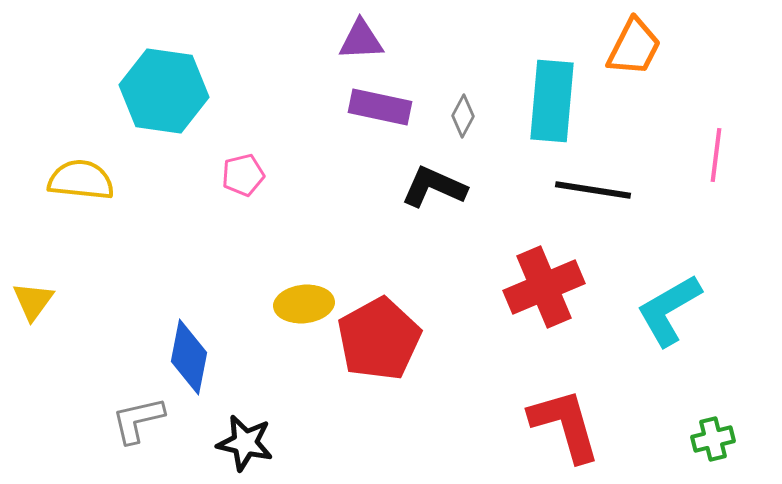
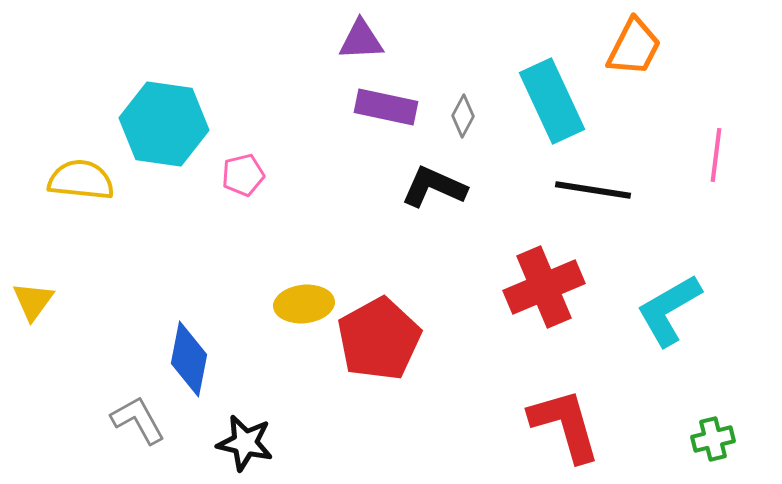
cyan hexagon: moved 33 px down
cyan rectangle: rotated 30 degrees counterclockwise
purple rectangle: moved 6 px right
blue diamond: moved 2 px down
gray L-shape: rotated 74 degrees clockwise
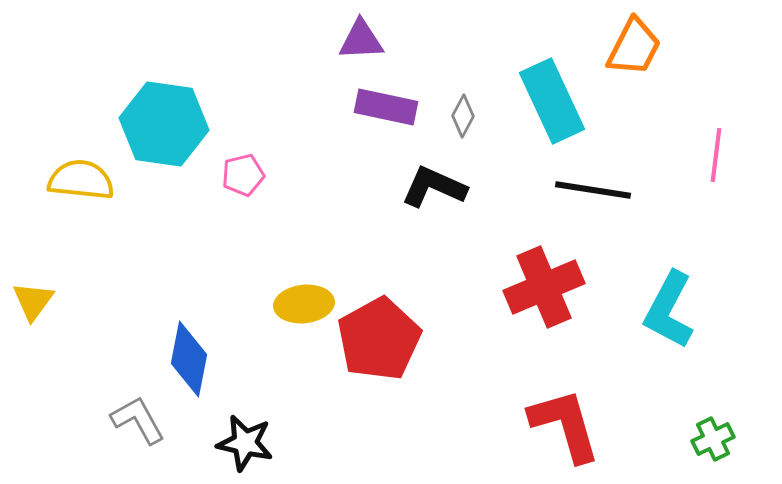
cyan L-shape: rotated 32 degrees counterclockwise
green cross: rotated 12 degrees counterclockwise
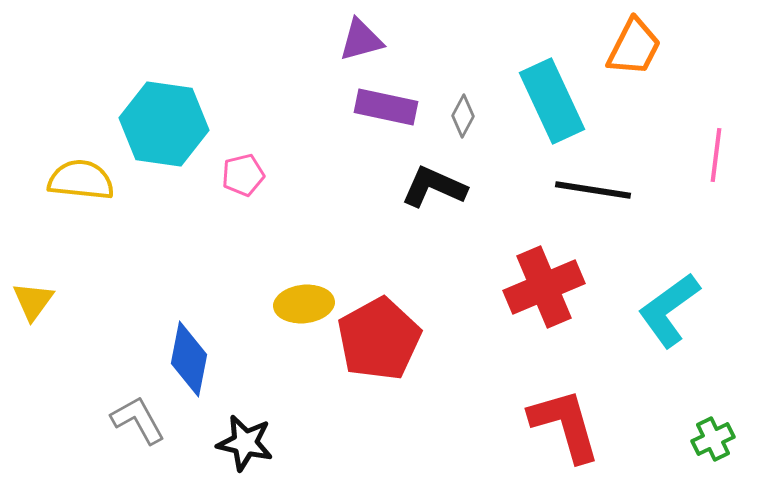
purple triangle: rotated 12 degrees counterclockwise
cyan L-shape: rotated 26 degrees clockwise
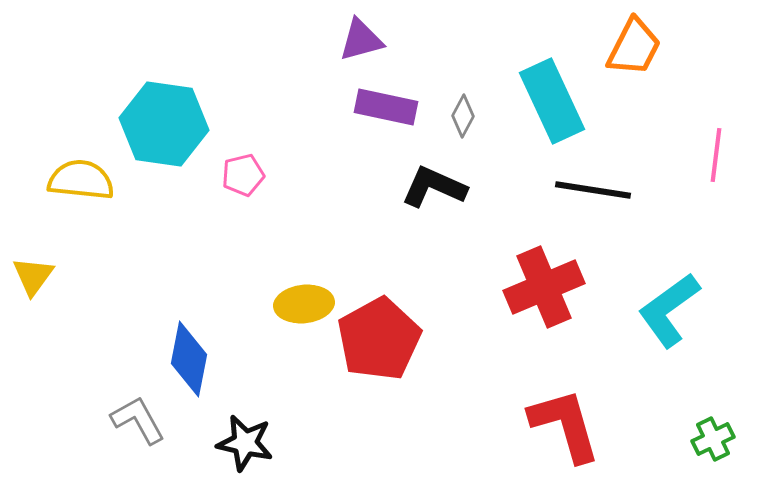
yellow triangle: moved 25 px up
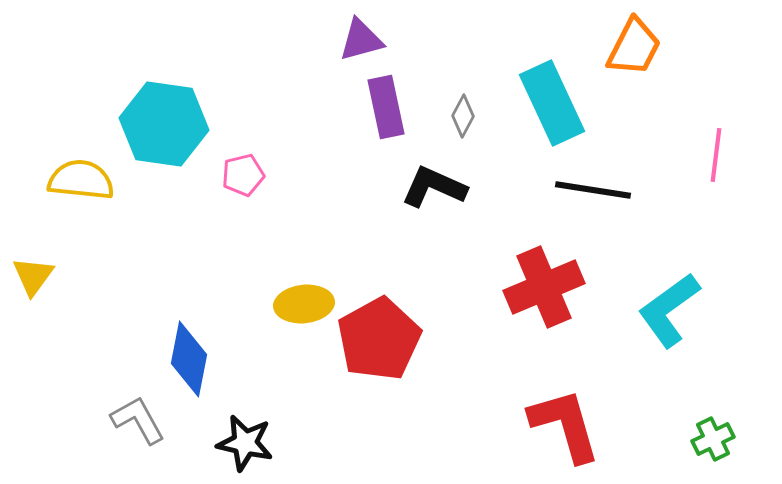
cyan rectangle: moved 2 px down
purple rectangle: rotated 66 degrees clockwise
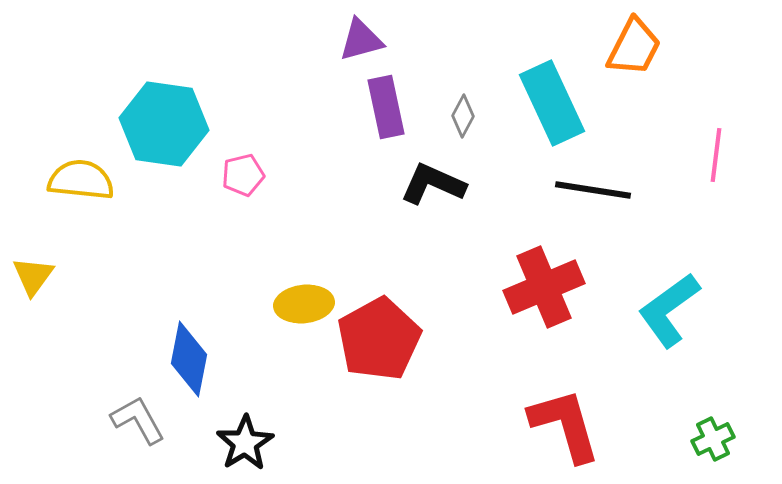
black L-shape: moved 1 px left, 3 px up
black star: rotated 28 degrees clockwise
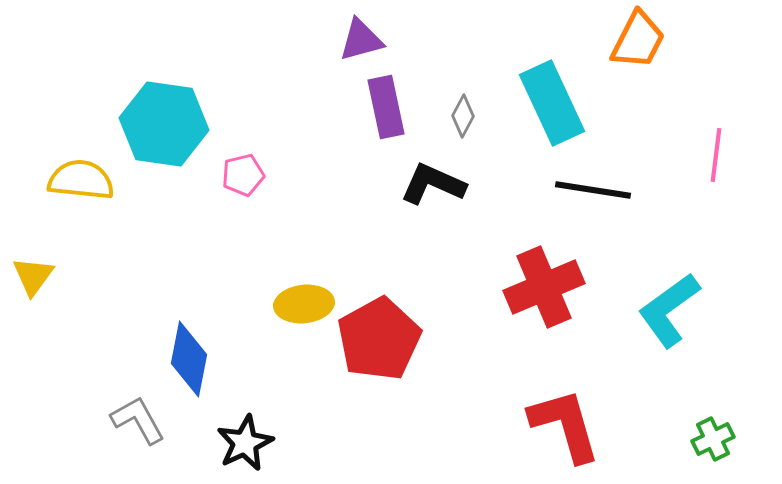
orange trapezoid: moved 4 px right, 7 px up
black star: rotated 6 degrees clockwise
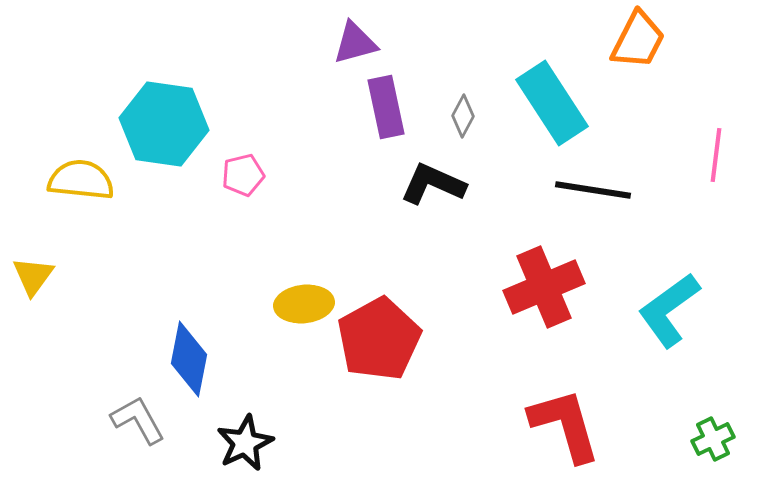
purple triangle: moved 6 px left, 3 px down
cyan rectangle: rotated 8 degrees counterclockwise
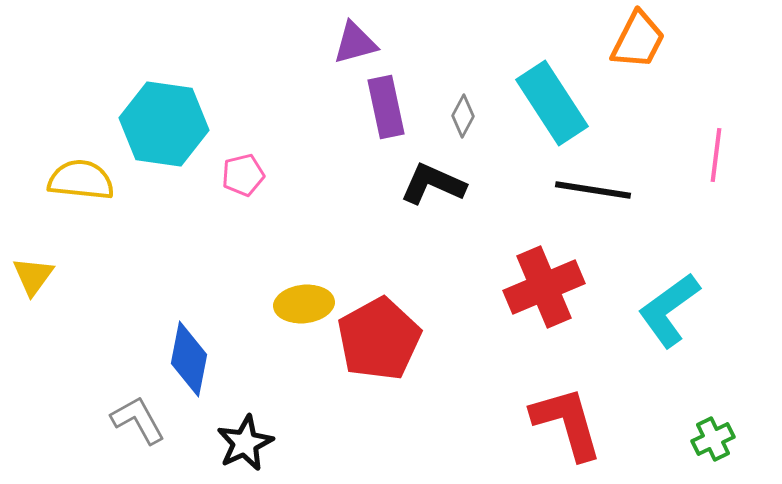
red L-shape: moved 2 px right, 2 px up
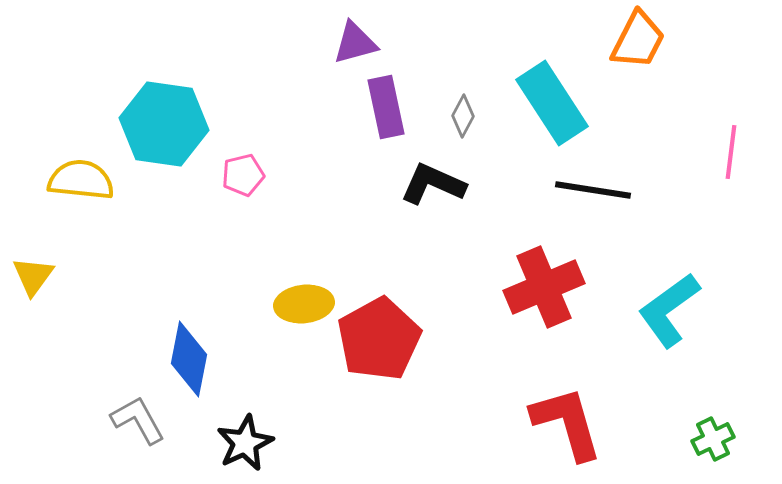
pink line: moved 15 px right, 3 px up
